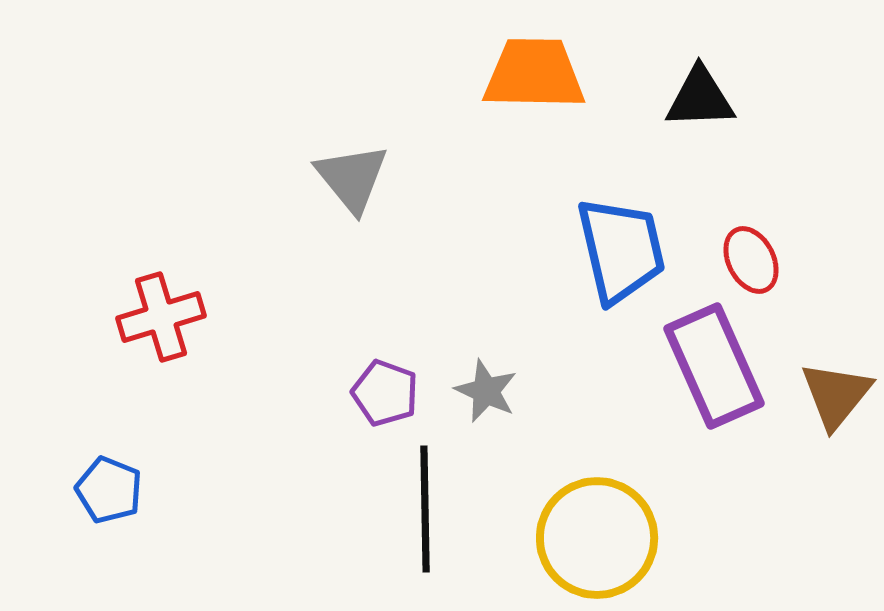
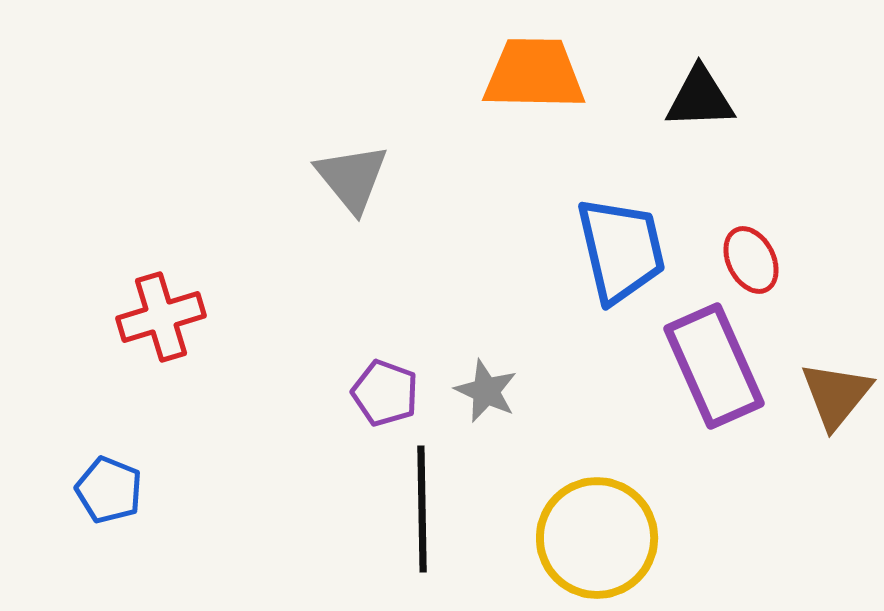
black line: moved 3 px left
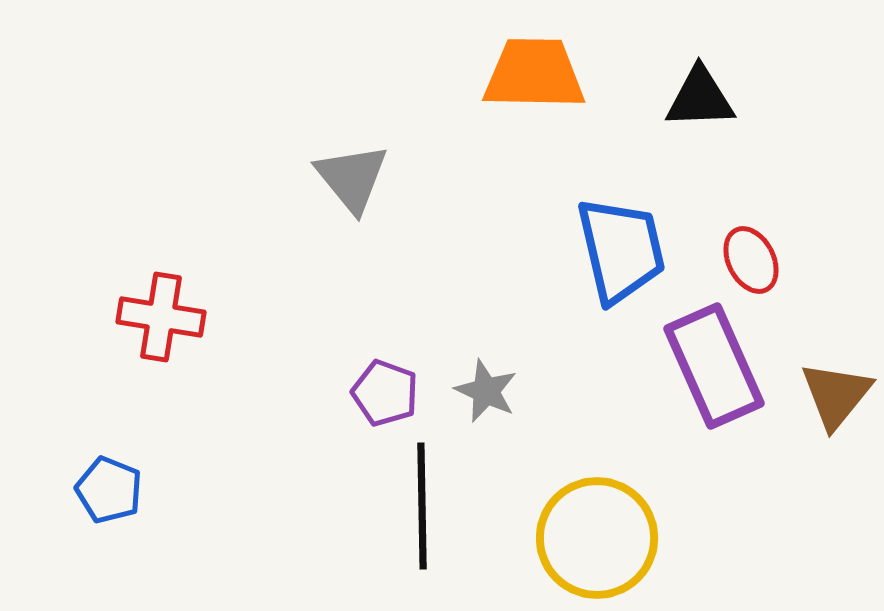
red cross: rotated 26 degrees clockwise
black line: moved 3 px up
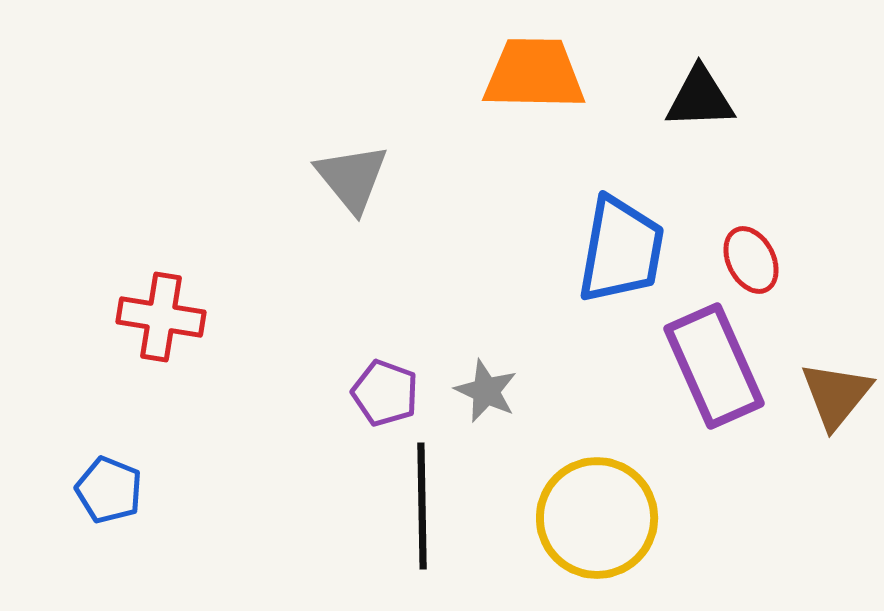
blue trapezoid: rotated 23 degrees clockwise
yellow circle: moved 20 px up
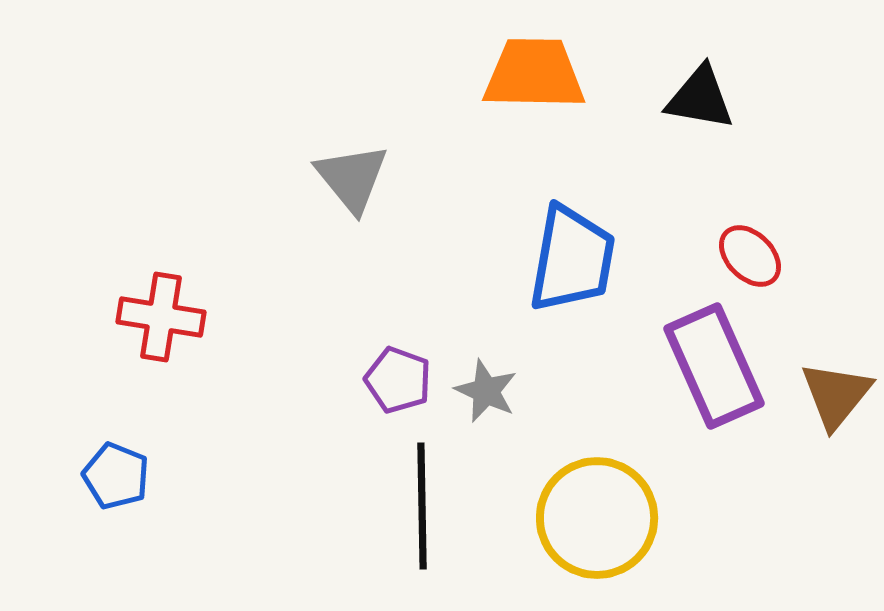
black triangle: rotated 12 degrees clockwise
blue trapezoid: moved 49 px left, 9 px down
red ellipse: moved 1 px left, 4 px up; rotated 18 degrees counterclockwise
purple pentagon: moved 13 px right, 13 px up
blue pentagon: moved 7 px right, 14 px up
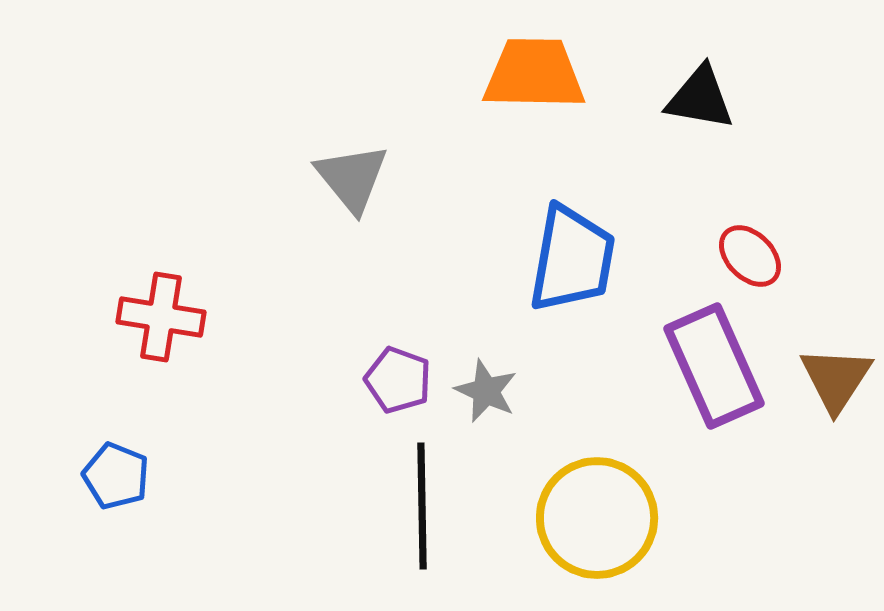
brown triangle: moved 16 px up; rotated 6 degrees counterclockwise
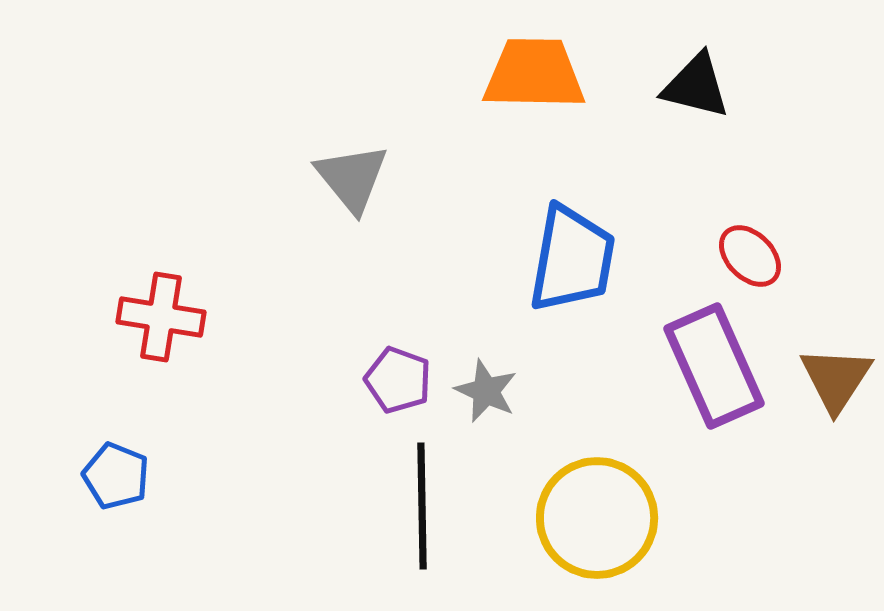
black triangle: moved 4 px left, 12 px up; rotated 4 degrees clockwise
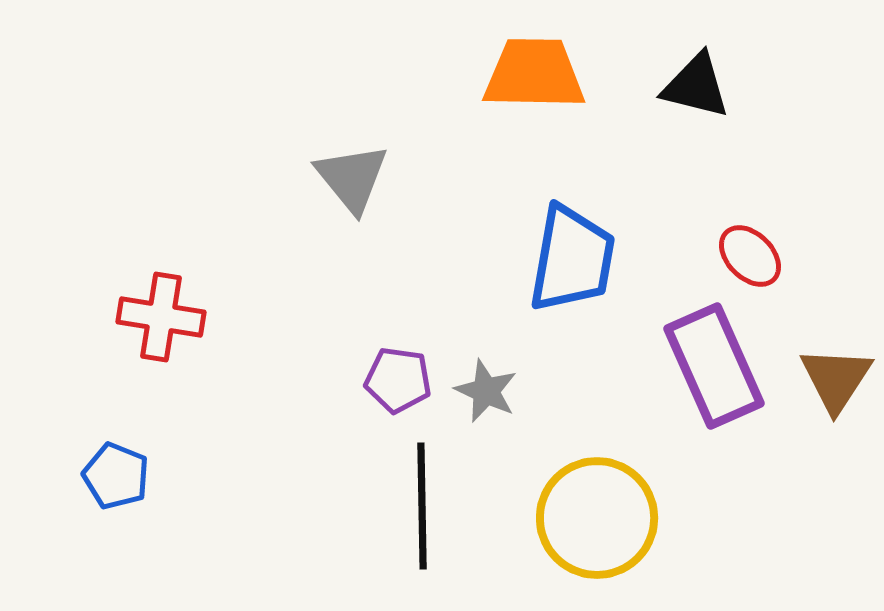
purple pentagon: rotated 12 degrees counterclockwise
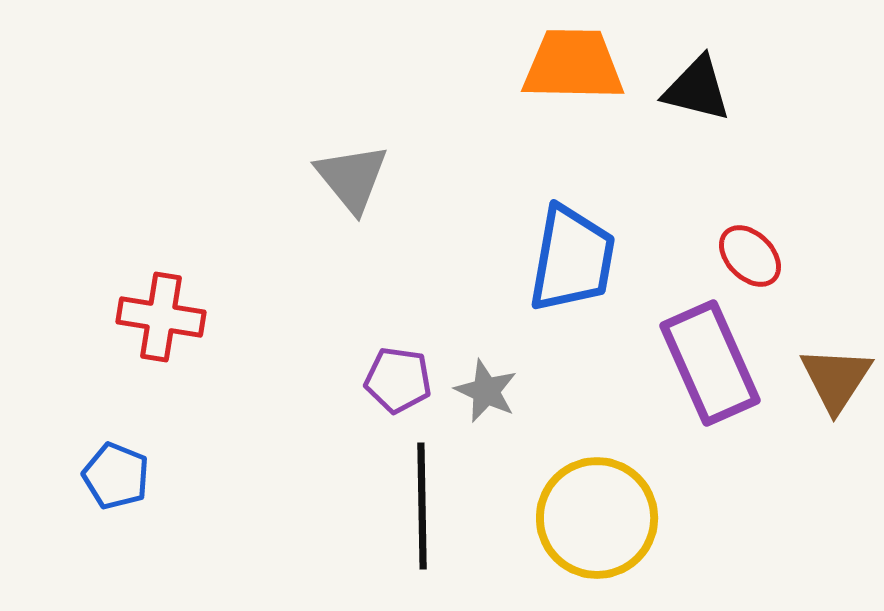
orange trapezoid: moved 39 px right, 9 px up
black triangle: moved 1 px right, 3 px down
purple rectangle: moved 4 px left, 3 px up
